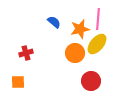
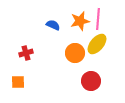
blue semicircle: moved 1 px left, 3 px down; rotated 16 degrees counterclockwise
orange star: moved 8 px up
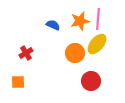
red cross: rotated 16 degrees counterclockwise
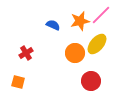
pink line: moved 3 px right, 4 px up; rotated 40 degrees clockwise
orange square: rotated 16 degrees clockwise
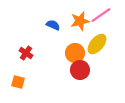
pink line: rotated 10 degrees clockwise
red cross: rotated 24 degrees counterclockwise
red circle: moved 11 px left, 11 px up
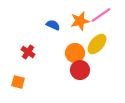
red cross: moved 2 px right, 1 px up
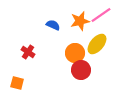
red circle: moved 1 px right
orange square: moved 1 px left, 1 px down
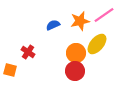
pink line: moved 3 px right
blue semicircle: rotated 48 degrees counterclockwise
orange circle: moved 1 px right
red circle: moved 6 px left, 1 px down
orange square: moved 7 px left, 13 px up
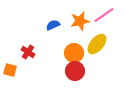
orange circle: moved 2 px left
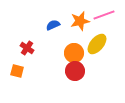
pink line: rotated 15 degrees clockwise
red cross: moved 1 px left, 4 px up
orange square: moved 7 px right, 1 px down
